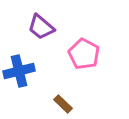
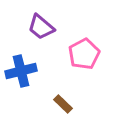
pink pentagon: rotated 16 degrees clockwise
blue cross: moved 2 px right
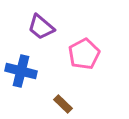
blue cross: rotated 28 degrees clockwise
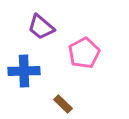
pink pentagon: moved 1 px up
blue cross: moved 3 px right; rotated 16 degrees counterclockwise
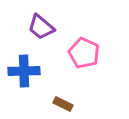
pink pentagon: rotated 20 degrees counterclockwise
brown rectangle: rotated 18 degrees counterclockwise
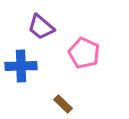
blue cross: moved 3 px left, 5 px up
brown rectangle: rotated 18 degrees clockwise
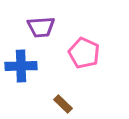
purple trapezoid: rotated 44 degrees counterclockwise
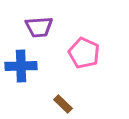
purple trapezoid: moved 2 px left
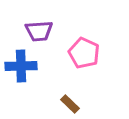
purple trapezoid: moved 4 px down
brown rectangle: moved 7 px right
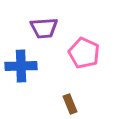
purple trapezoid: moved 5 px right, 3 px up
brown rectangle: rotated 24 degrees clockwise
